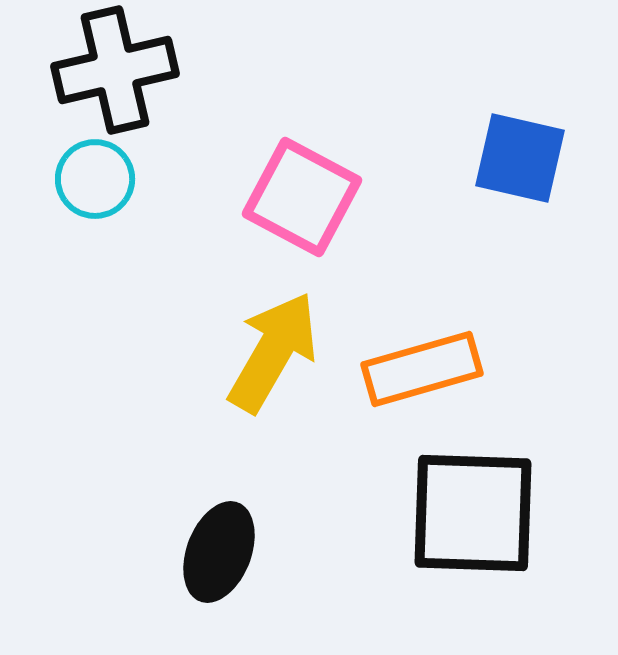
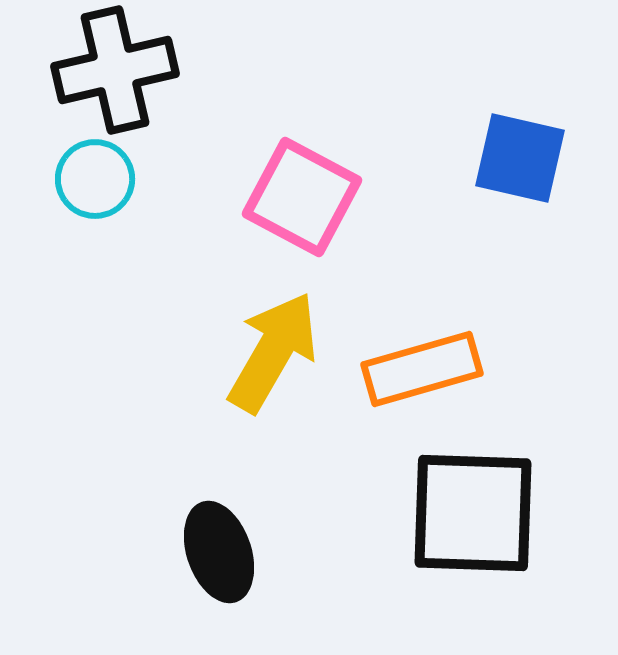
black ellipse: rotated 40 degrees counterclockwise
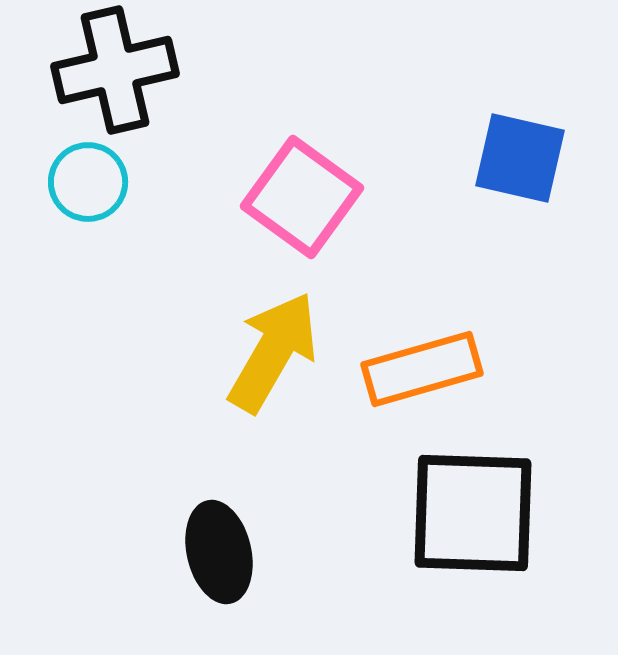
cyan circle: moved 7 px left, 3 px down
pink square: rotated 8 degrees clockwise
black ellipse: rotated 6 degrees clockwise
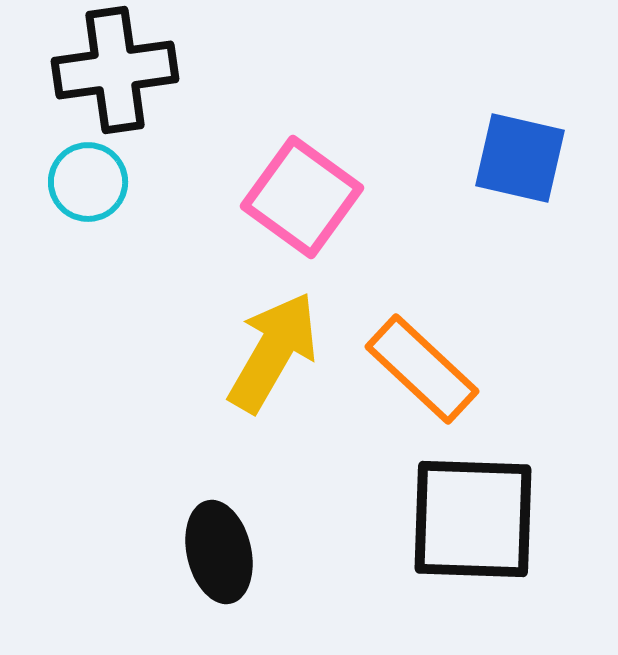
black cross: rotated 5 degrees clockwise
orange rectangle: rotated 59 degrees clockwise
black square: moved 6 px down
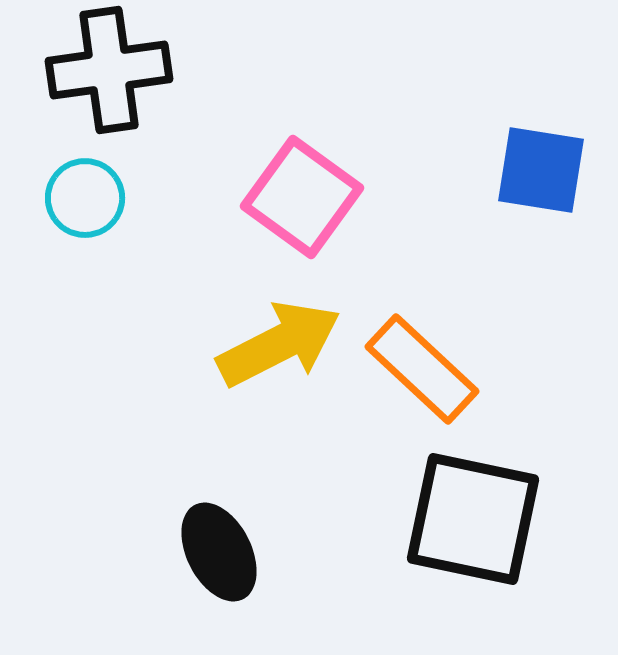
black cross: moved 6 px left
blue square: moved 21 px right, 12 px down; rotated 4 degrees counterclockwise
cyan circle: moved 3 px left, 16 px down
yellow arrow: moved 6 px right, 8 px up; rotated 33 degrees clockwise
black square: rotated 10 degrees clockwise
black ellipse: rotated 14 degrees counterclockwise
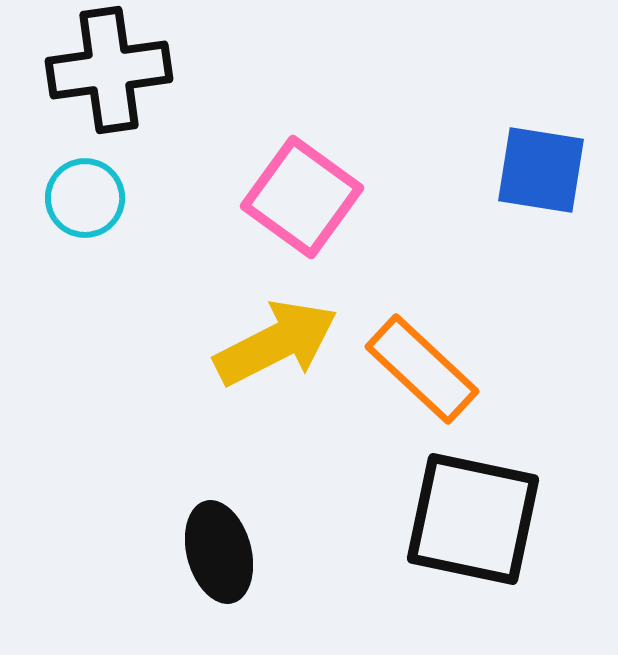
yellow arrow: moved 3 px left, 1 px up
black ellipse: rotated 12 degrees clockwise
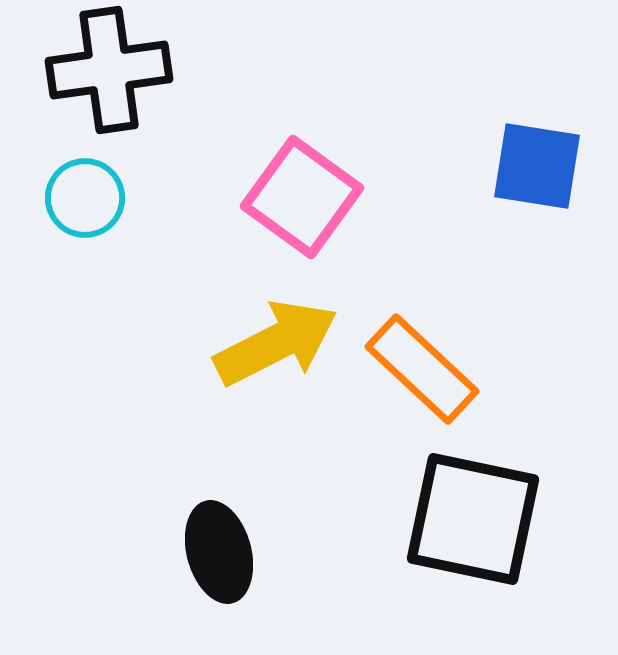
blue square: moved 4 px left, 4 px up
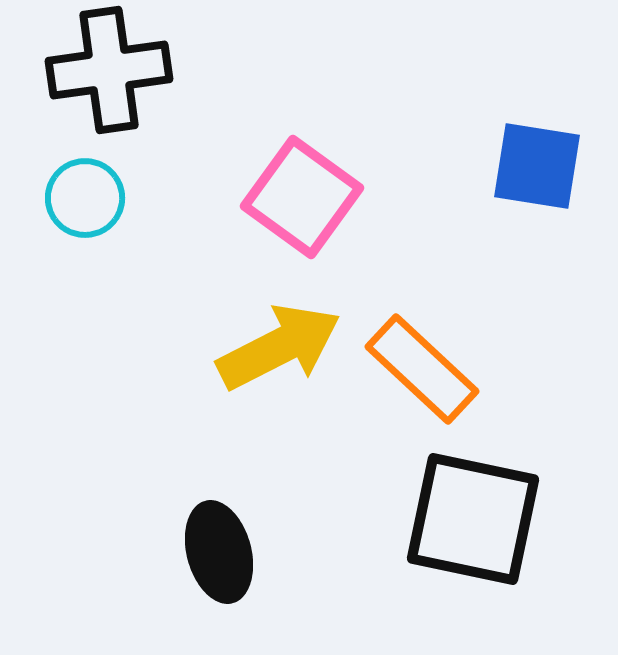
yellow arrow: moved 3 px right, 4 px down
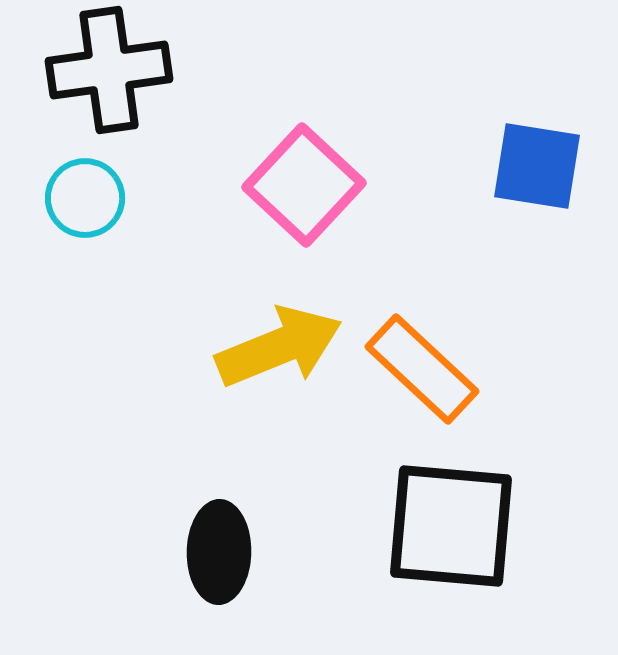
pink square: moved 2 px right, 12 px up; rotated 7 degrees clockwise
yellow arrow: rotated 5 degrees clockwise
black square: moved 22 px left, 7 px down; rotated 7 degrees counterclockwise
black ellipse: rotated 16 degrees clockwise
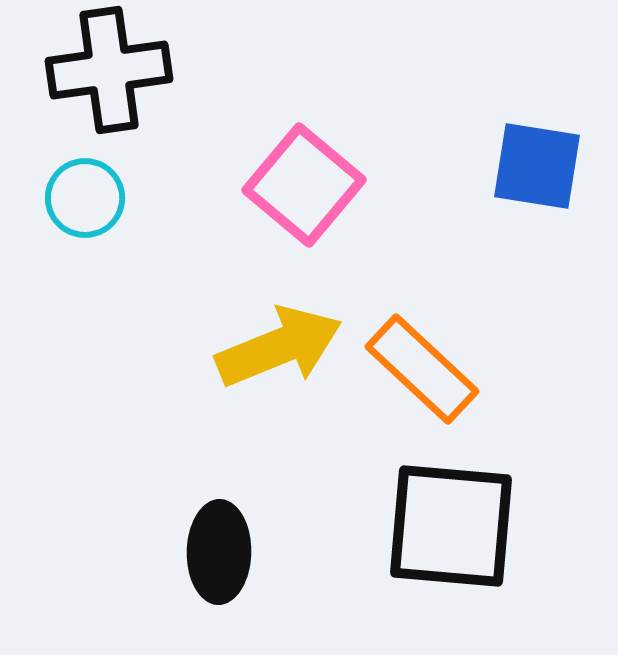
pink square: rotated 3 degrees counterclockwise
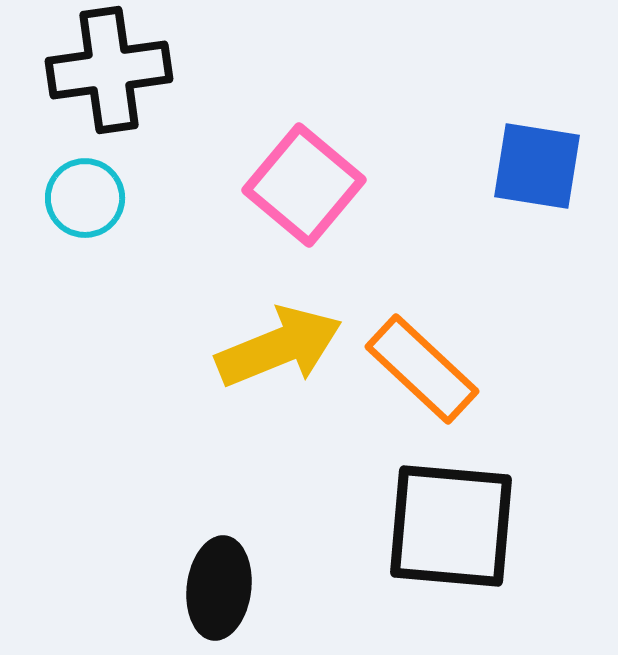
black ellipse: moved 36 px down; rotated 6 degrees clockwise
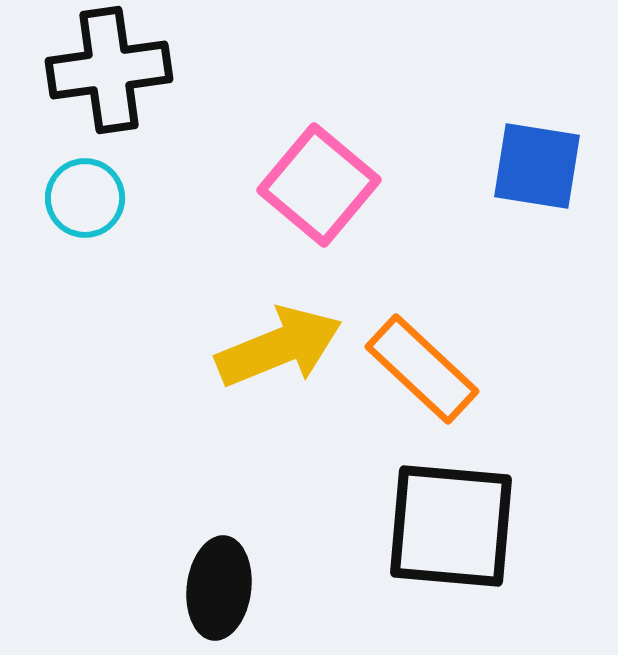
pink square: moved 15 px right
